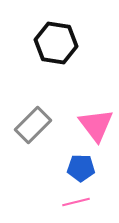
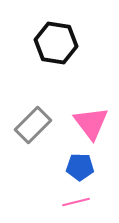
pink triangle: moved 5 px left, 2 px up
blue pentagon: moved 1 px left, 1 px up
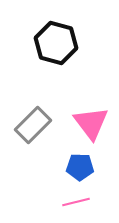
black hexagon: rotated 6 degrees clockwise
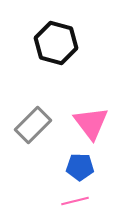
pink line: moved 1 px left, 1 px up
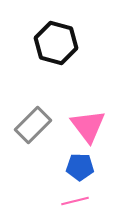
pink triangle: moved 3 px left, 3 px down
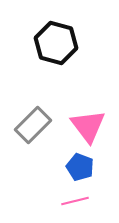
blue pentagon: rotated 20 degrees clockwise
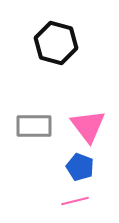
gray rectangle: moved 1 px right, 1 px down; rotated 45 degrees clockwise
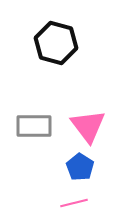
blue pentagon: rotated 12 degrees clockwise
pink line: moved 1 px left, 2 px down
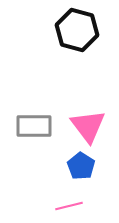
black hexagon: moved 21 px right, 13 px up
blue pentagon: moved 1 px right, 1 px up
pink line: moved 5 px left, 3 px down
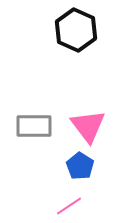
black hexagon: moved 1 px left; rotated 9 degrees clockwise
blue pentagon: moved 1 px left
pink line: rotated 20 degrees counterclockwise
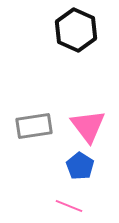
gray rectangle: rotated 9 degrees counterclockwise
pink line: rotated 56 degrees clockwise
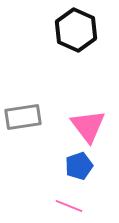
gray rectangle: moved 11 px left, 9 px up
blue pentagon: moved 1 px left; rotated 20 degrees clockwise
